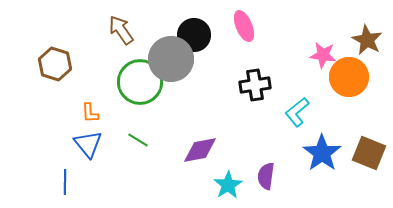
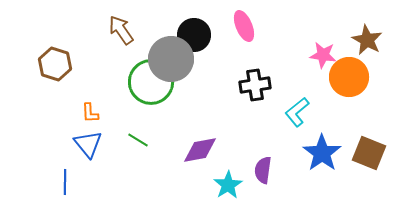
green circle: moved 11 px right
purple semicircle: moved 3 px left, 6 px up
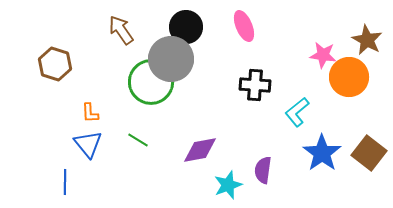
black circle: moved 8 px left, 8 px up
black cross: rotated 12 degrees clockwise
brown square: rotated 16 degrees clockwise
cyan star: rotated 12 degrees clockwise
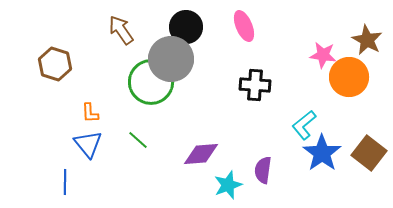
cyan L-shape: moved 7 px right, 13 px down
green line: rotated 10 degrees clockwise
purple diamond: moved 1 px right, 4 px down; rotated 6 degrees clockwise
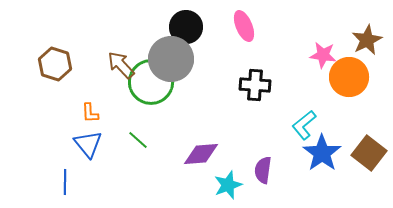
brown arrow: moved 35 px down; rotated 8 degrees counterclockwise
brown star: rotated 16 degrees clockwise
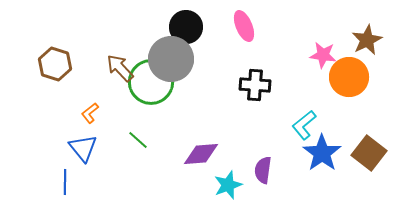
brown arrow: moved 1 px left, 3 px down
orange L-shape: rotated 55 degrees clockwise
blue triangle: moved 5 px left, 4 px down
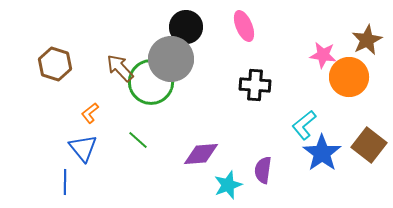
brown square: moved 8 px up
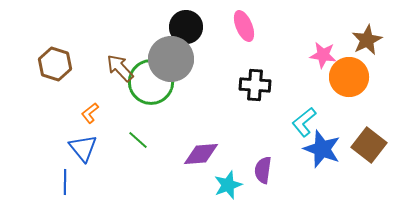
cyan L-shape: moved 3 px up
blue star: moved 4 px up; rotated 15 degrees counterclockwise
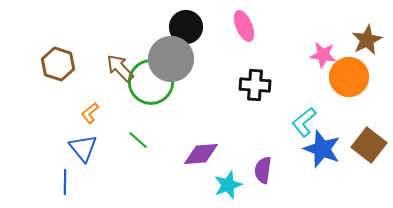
brown hexagon: moved 3 px right
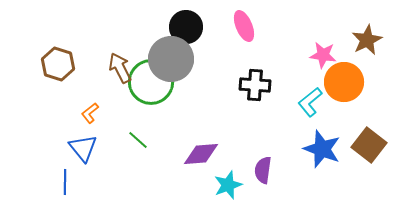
brown arrow: rotated 16 degrees clockwise
orange circle: moved 5 px left, 5 px down
cyan L-shape: moved 6 px right, 20 px up
